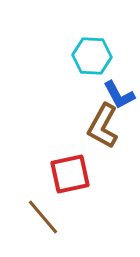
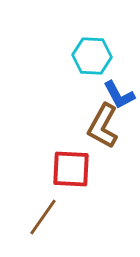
red square: moved 1 px right, 5 px up; rotated 15 degrees clockwise
brown line: rotated 75 degrees clockwise
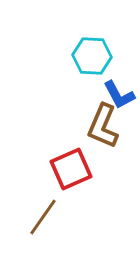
brown L-shape: rotated 6 degrees counterclockwise
red square: rotated 27 degrees counterclockwise
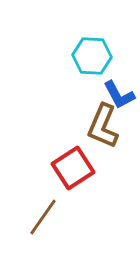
red square: moved 2 px right, 1 px up; rotated 9 degrees counterclockwise
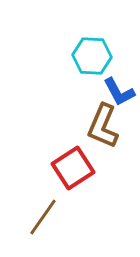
blue L-shape: moved 3 px up
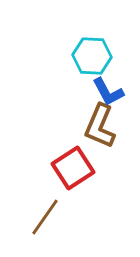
blue L-shape: moved 11 px left
brown L-shape: moved 3 px left
brown line: moved 2 px right
